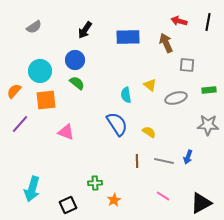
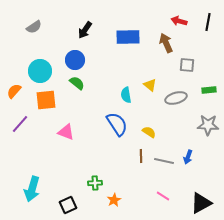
brown line: moved 4 px right, 5 px up
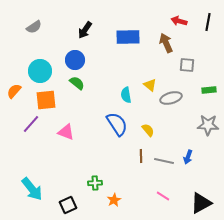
gray ellipse: moved 5 px left
purple line: moved 11 px right
yellow semicircle: moved 1 px left, 2 px up; rotated 16 degrees clockwise
cyan arrow: rotated 55 degrees counterclockwise
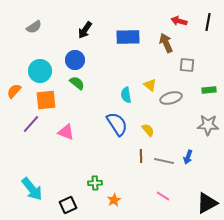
black triangle: moved 6 px right
